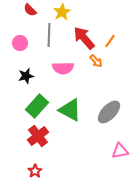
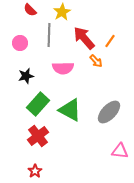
green rectangle: moved 1 px right, 2 px up
pink triangle: rotated 18 degrees clockwise
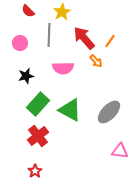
red semicircle: moved 2 px left, 1 px down
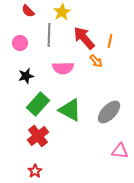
orange line: rotated 24 degrees counterclockwise
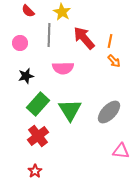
yellow star: rotated 12 degrees counterclockwise
orange arrow: moved 18 px right
green triangle: rotated 30 degrees clockwise
pink triangle: moved 1 px right
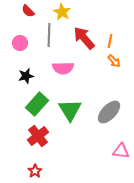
green rectangle: moved 1 px left
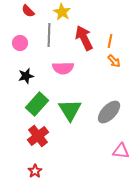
red arrow: rotated 15 degrees clockwise
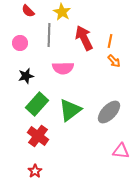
green triangle: rotated 25 degrees clockwise
red cross: rotated 15 degrees counterclockwise
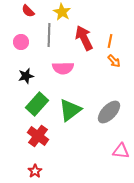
pink circle: moved 1 px right, 1 px up
